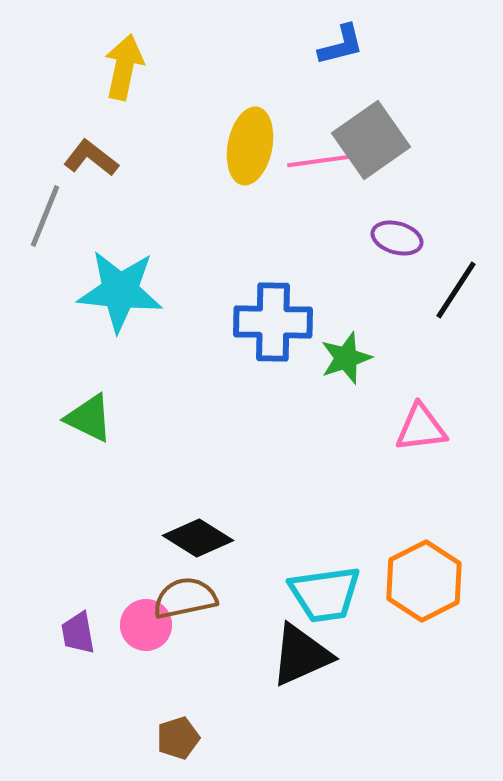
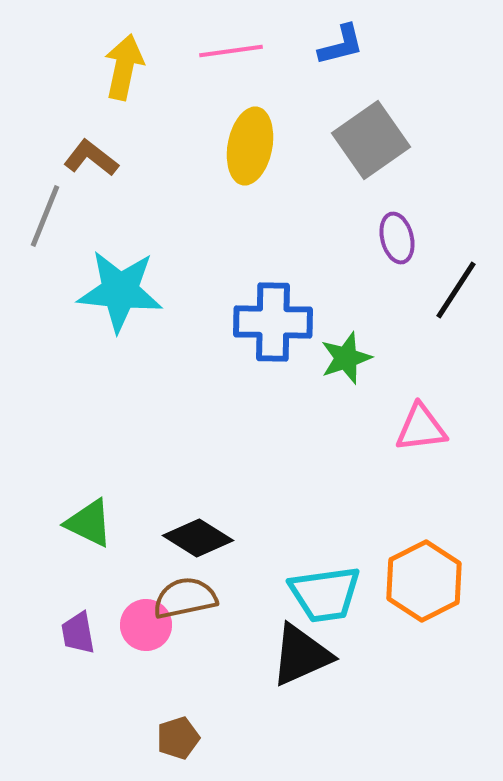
pink line: moved 88 px left, 110 px up
purple ellipse: rotated 60 degrees clockwise
green triangle: moved 105 px down
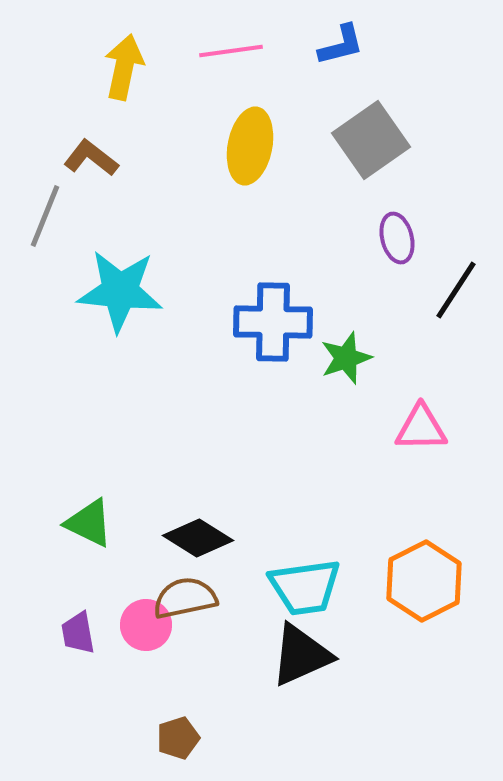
pink triangle: rotated 6 degrees clockwise
cyan trapezoid: moved 20 px left, 7 px up
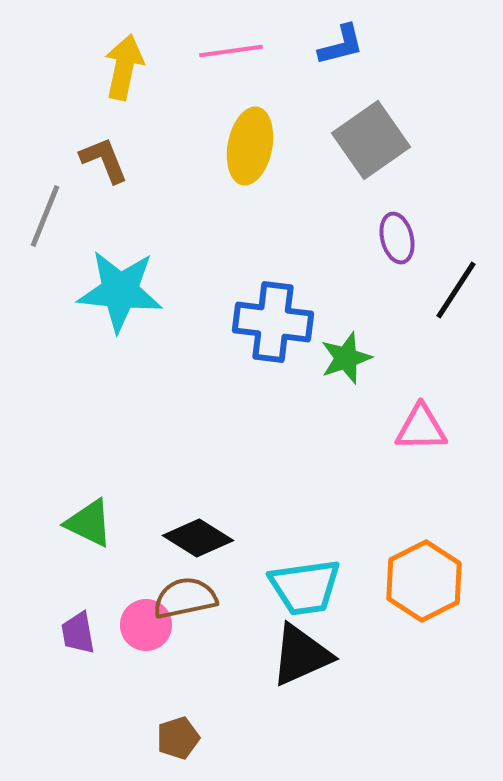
brown L-shape: moved 13 px right, 2 px down; rotated 30 degrees clockwise
blue cross: rotated 6 degrees clockwise
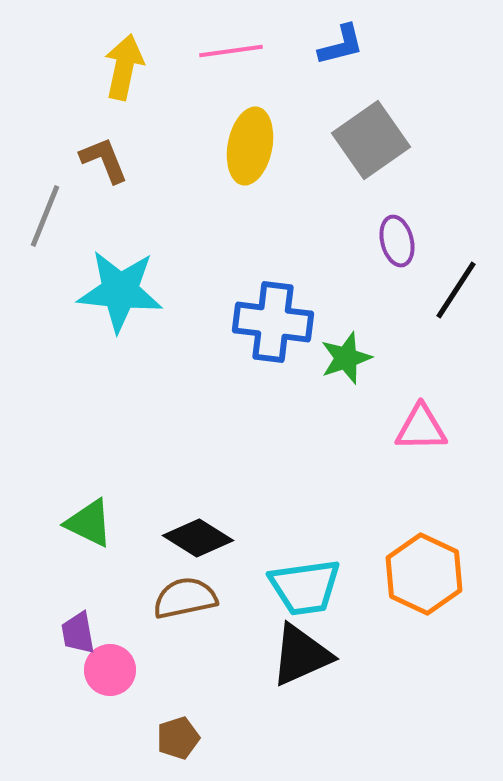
purple ellipse: moved 3 px down
orange hexagon: moved 7 px up; rotated 8 degrees counterclockwise
pink circle: moved 36 px left, 45 px down
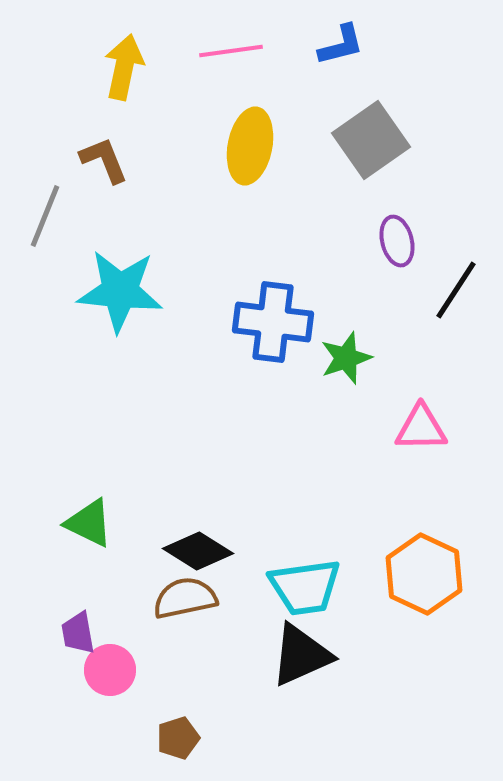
black diamond: moved 13 px down
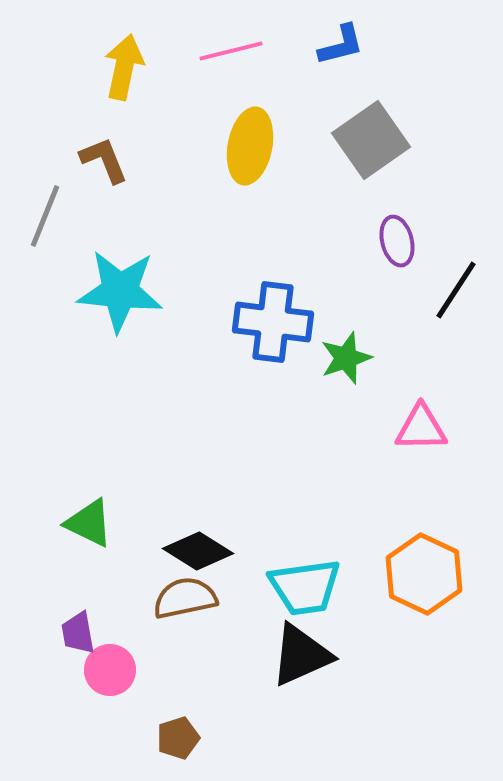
pink line: rotated 6 degrees counterclockwise
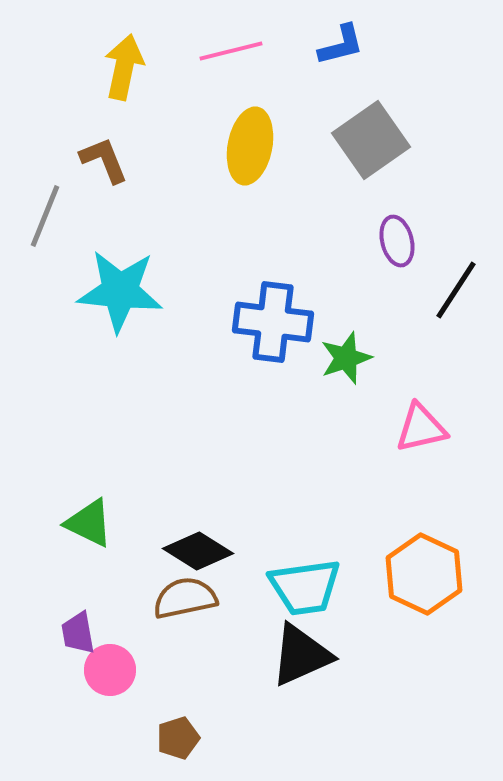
pink triangle: rotated 12 degrees counterclockwise
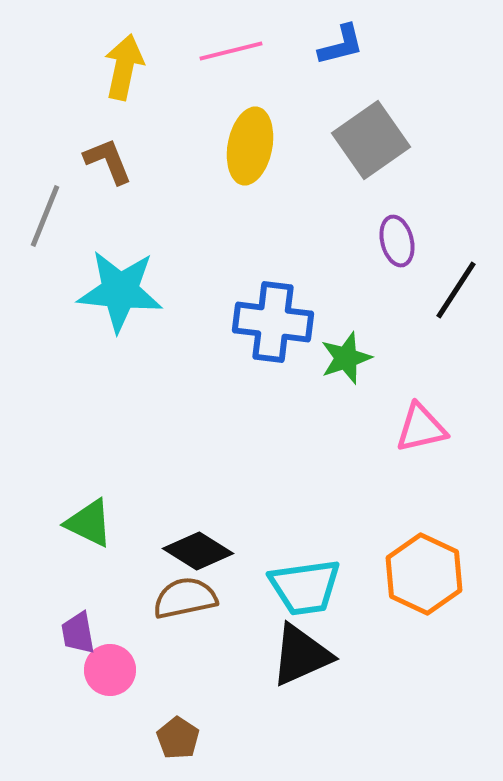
brown L-shape: moved 4 px right, 1 px down
brown pentagon: rotated 21 degrees counterclockwise
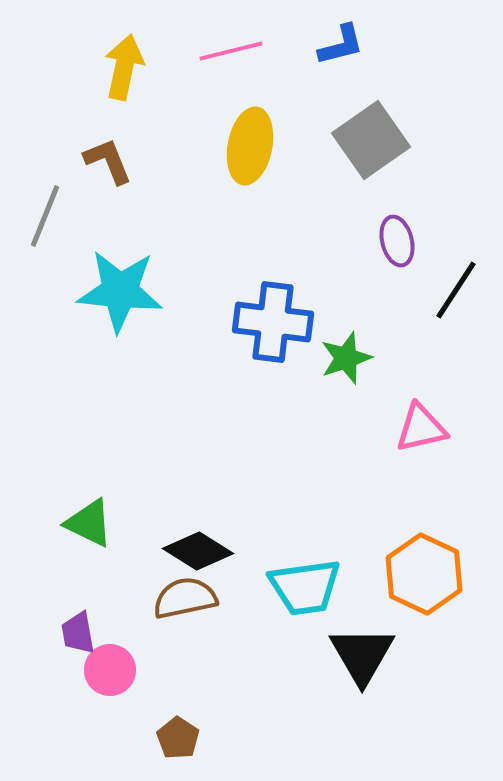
black triangle: moved 61 px right; rotated 36 degrees counterclockwise
